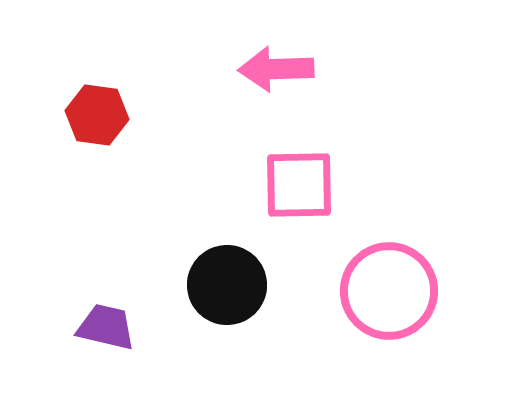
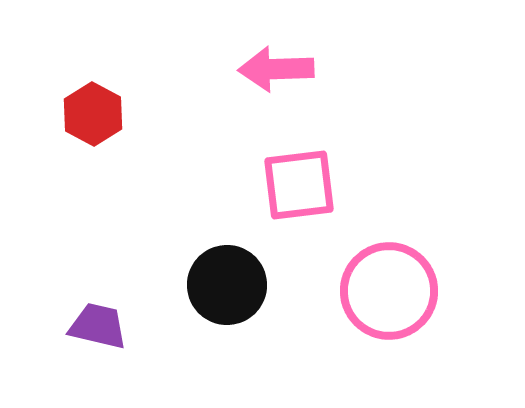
red hexagon: moved 4 px left, 1 px up; rotated 20 degrees clockwise
pink square: rotated 6 degrees counterclockwise
purple trapezoid: moved 8 px left, 1 px up
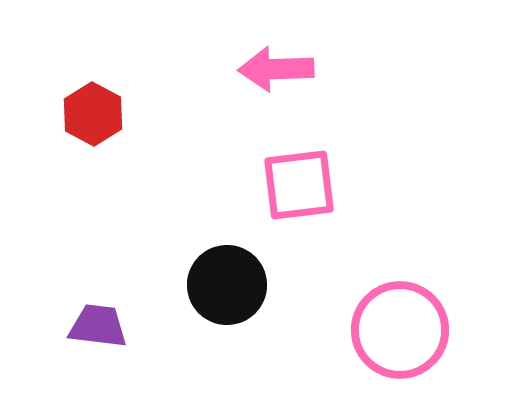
pink circle: moved 11 px right, 39 px down
purple trapezoid: rotated 6 degrees counterclockwise
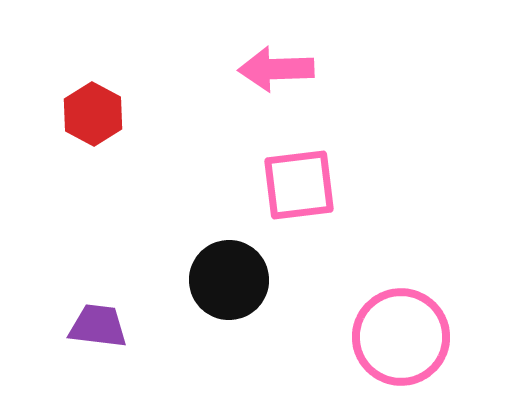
black circle: moved 2 px right, 5 px up
pink circle: moved 1 px right, 7 px down
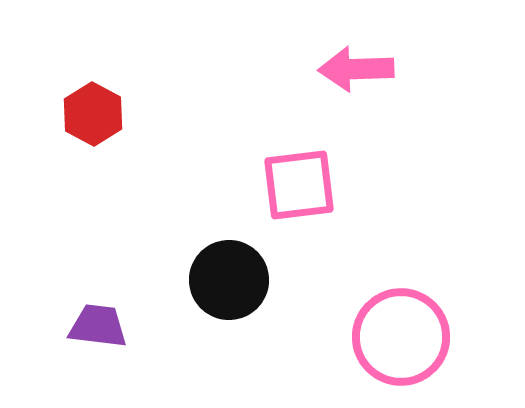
pink arrow: moved 80 px right
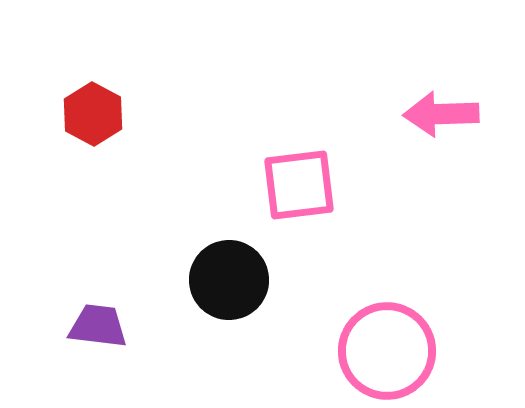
pink arrow: moved 85 px right, 45 px down
pink circle: moved 14 px left, 14 px down
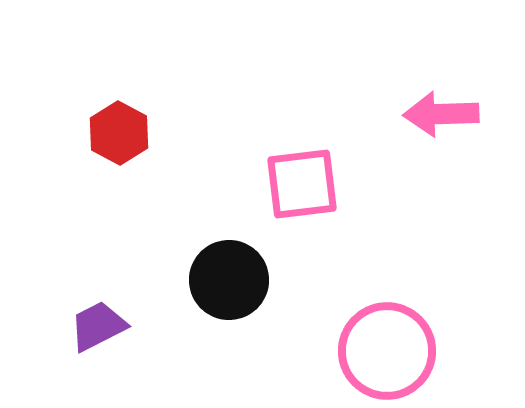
red hexagon: moved 26 px right, 19 px down
pink square: moved 3 px right, 1 px up
purple trapezoid: rotated 34 degrees counterclockwise
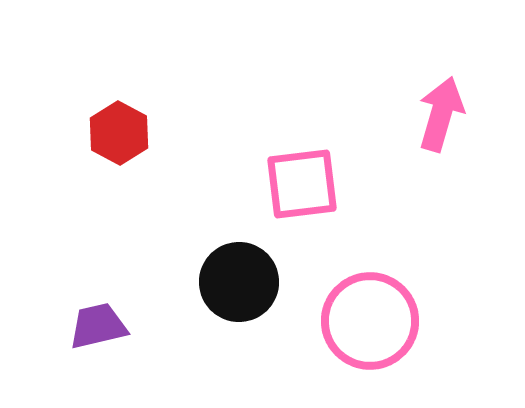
pink arrow: rotated 108 degrees clockwise
black circle: moved 10 px right, 2 px down
purple trapezoid: rotated 14 degrees clockwise
pink circle: moved 17 px left, 30 px up
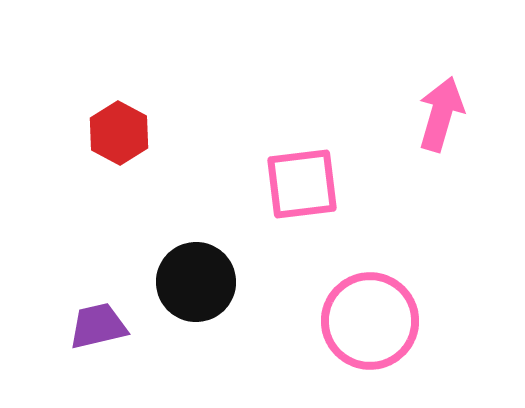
black circle: moved 43 px left
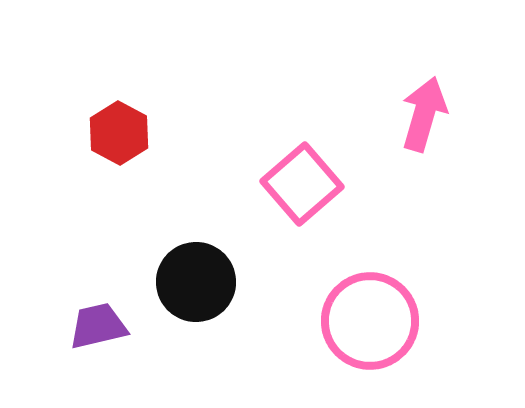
pink arrow: moved 17 px left
pink square: rotated 34 degrees counterclockwise
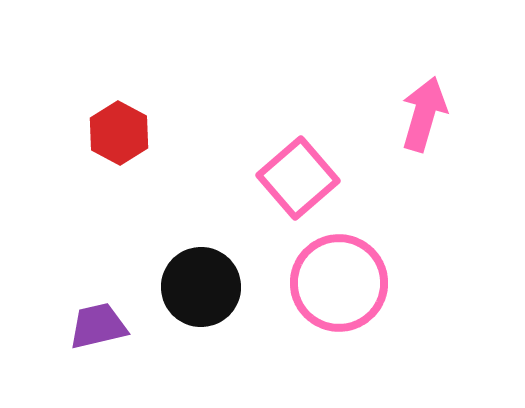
pink square: moved 4 px left, 6 px up
black circle: moved 5 px right, 5 px down
pink circle: moved 31 px left, 38 px up
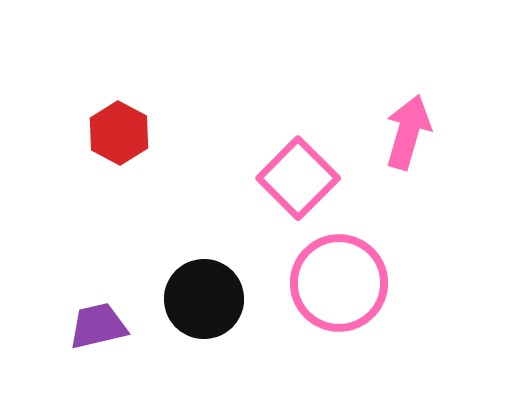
pink arrow: moved 16 px left, 18 px down
pink square: rotated 4 degrees counterclockwise
black circle: moved 3 px right, 12 px down
